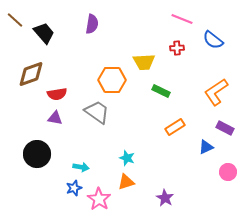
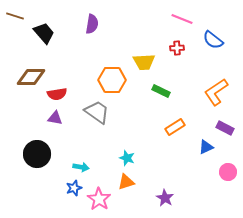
brown line: moved 4 px up; rotated 24 degrees counterclockwise
brown diamond: moved 3 px down; rotated 20 degrees clockwise
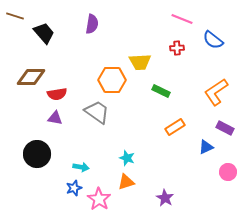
yellow trapezoid: moved 4 px left
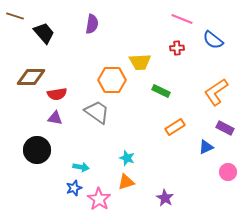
black circle: moved 4 px up
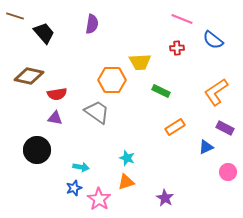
brown diamond: moved 2 px left, 1 px up; rotated 12 degrees clockwise
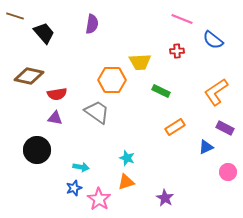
red cross: moved 3 px down
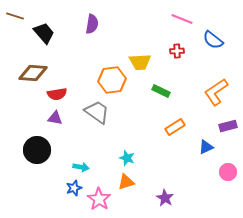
brown diamond: moved 4 px right, 3 px up; rotated 8 degrees counterclockwise
orange hexagon: rotated 8 degrees counterclockwise
purple rectangle: moved 3 px right, 2 px up; rotated 42 degrees counterclockwise
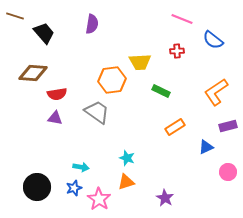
black circle: moved 37 px down
